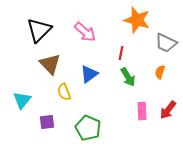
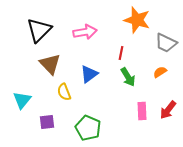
pink arrow: rotated 50 degrees counterclockwise
orange semicircle: rotated 40 degrees clockwise
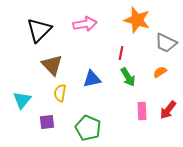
pink arrow: moved 8 px up
brown triangle: moved 2 px right, 1 px down
blue triangle: moved 3 px right, 5 px down; rotated 24 degrees clockwise
yellow semicircle: moved 4 px left, 1 px down; rotated 30 degrees clockwise
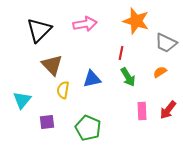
orange star: moved 1 px left, 1 px down
yellow semicircle: moved 3 px right, 3 px up
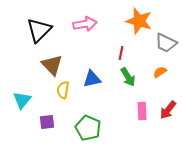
orange star: moved 3 px right
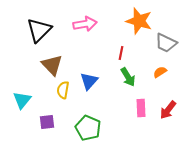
blue triangle: moved 3 px left, 2 px down; rotated 36 degrees counterclockwise
pink rectangle: moved 1 px left, 3 px up
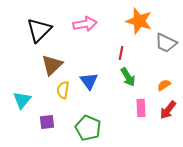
brown triangle: rotated 30 degrees clockwise
orange semicircle: moved 4 px right, 13 px down
blue triangle: rotated 18 degrees counterclockwise
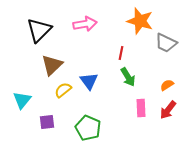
orange star: moved 1 px right
orange semicircle: moved 3 px right
yellow semicircle: rotated 42 degrees clockwise
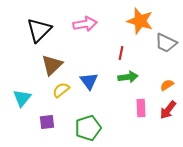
green arrow: rotated 66 degrees counterclockwise
yellow semicircle: moved 2 px left
cyan triangle: moved 2 px up
green pentagon: rotated 30 degrees clockwise
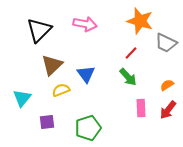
pink arrow: rotated 20 degrees clockwise
red line: moved 10 px right; rotated 32 degrees clockwise
green arrow: rotated 54 degrees clockwise
blue triangle: moved 3 px left, 7 px up
yellow semicircle: rotated 18 degrees clockwise
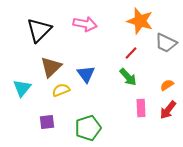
brown triangle: moved 1 px left, 2 px down
cyan triangle: moved 10 px up
